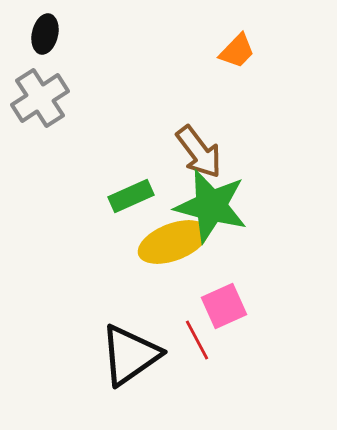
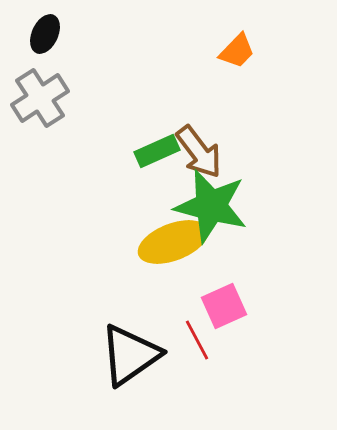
black ellipse: rotated 12 degrees clockwise
green rectangle: moved 26 px right, 45 px up
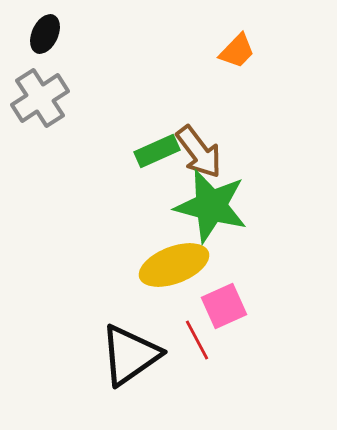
yellow ellipse: moved 1 px right, 23 px down
